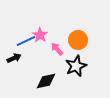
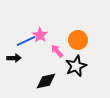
pink arrow: moved 2 px down
black arrow: rotated 24 degrees clockwise
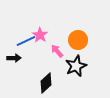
black diamond: moved 2 px down; rotated 30 degrees counterclockwise
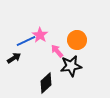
orange circle: moved 1 px left
black arrow: rotated 32 degrees counterclockwise
black star: moved 5 px left; rotated 15 degrees clockwise
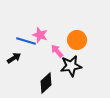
pink star: rotated 14 degrees counterclockwise
blue line: rotated 42 degrees clockwise
